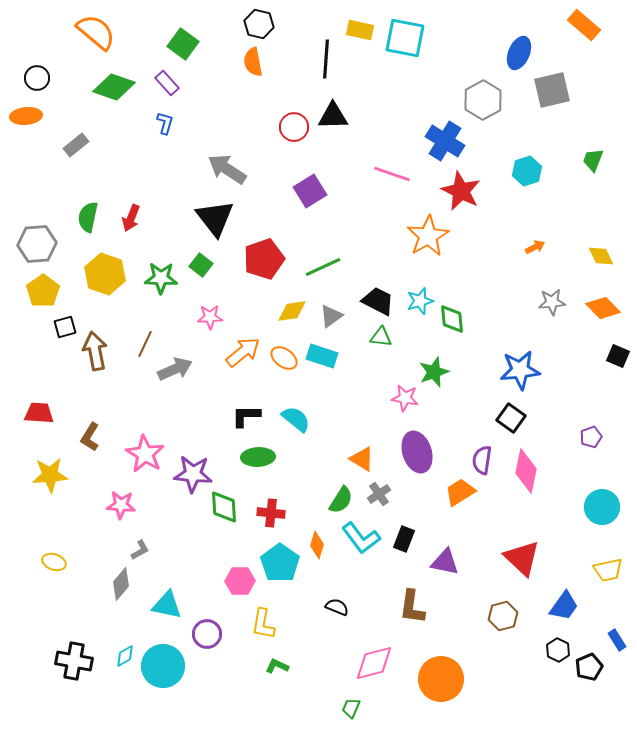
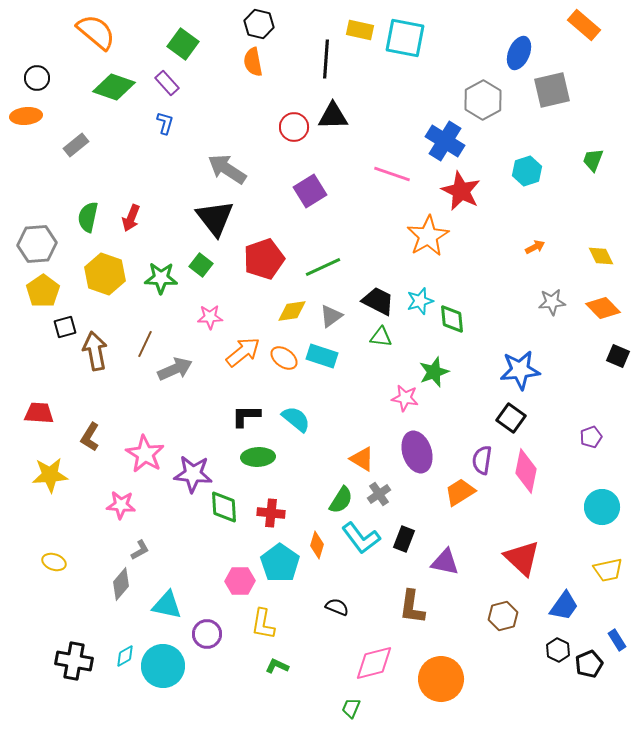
black pentagon at (589, 667): moved 3 px up
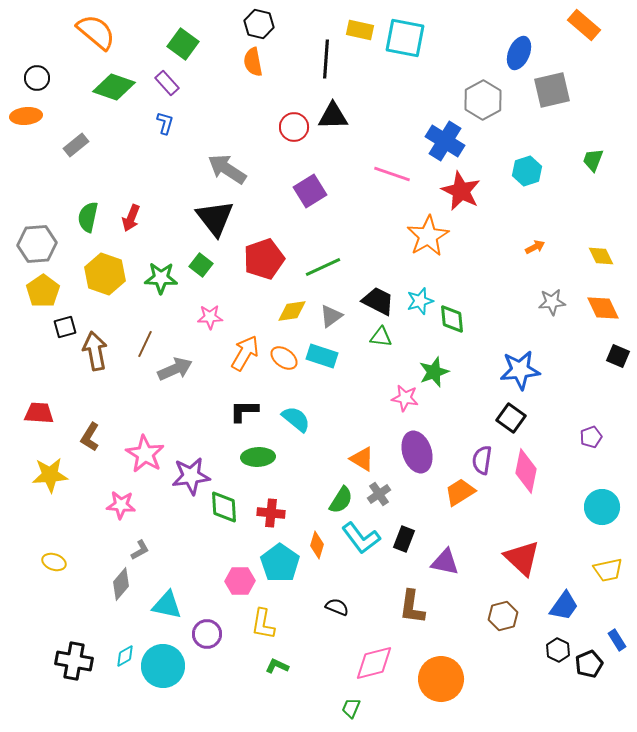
orange diamond at (603, 308): rotated 20 degrees clockwise
orange arrow at (243, 352): moved 2 px right, 1 px down; rotated 21 degrees counterclockwise
black L-shape at (246, 416): moved 2 px left, 5 px up
purple star at (193, 474): moved 2 px left, 2 px down; rotated 12 degrees counterclockwise
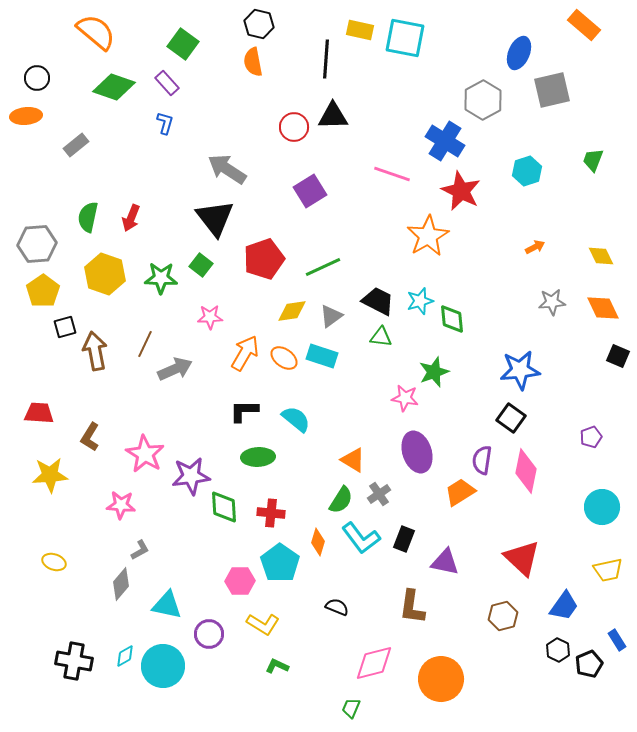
orange triangle at (362, 459): moved 9 px left, 1 px down
orange diamond at (317, 545): moved 1 px right, 3 px up
yellow L-shape at (263, 624): rotated 68 degrees counterclockwise
purple circle at (207, 634): moved 2 px right
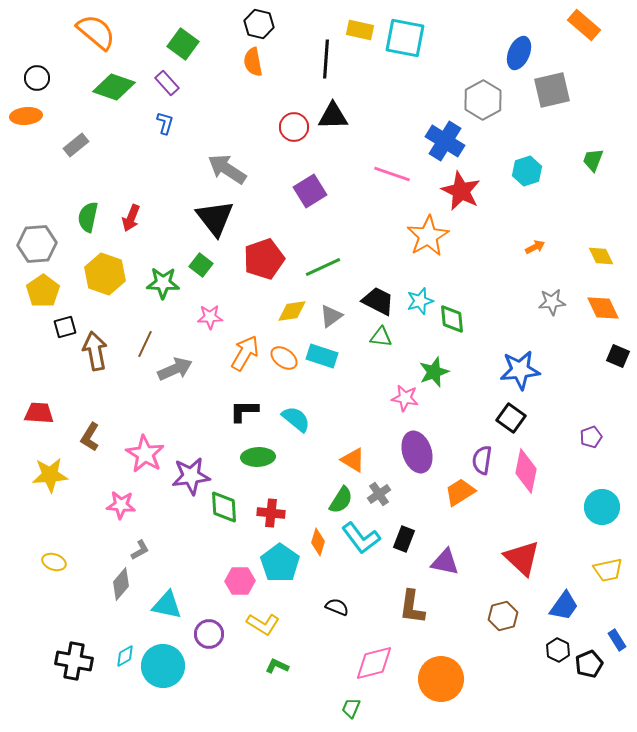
green star at (161, 278): moved 2 px right, 5 px down
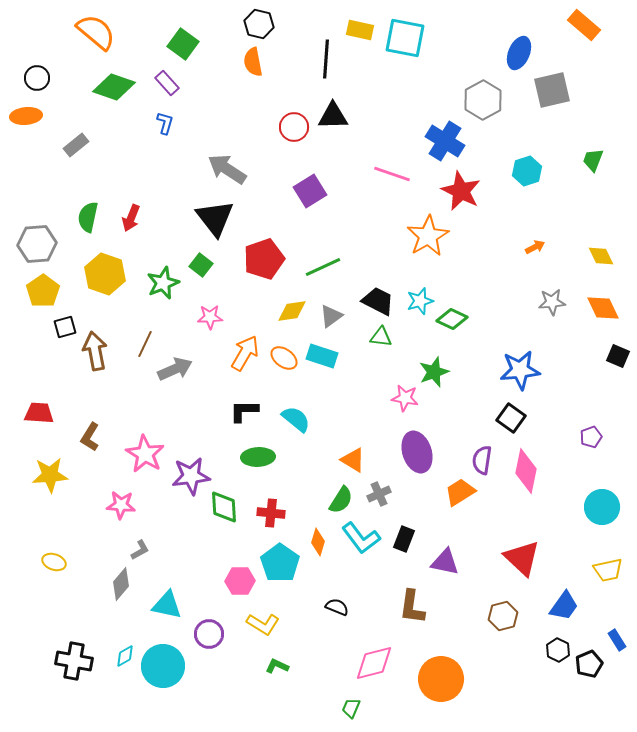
green star at (163, 283): rotated 24 degrees counterclockwise
green diamond at (452, 319): rotated 60 degrees counterclockwise
gray cross at (379, 494): rotated 10 degrees clockwise
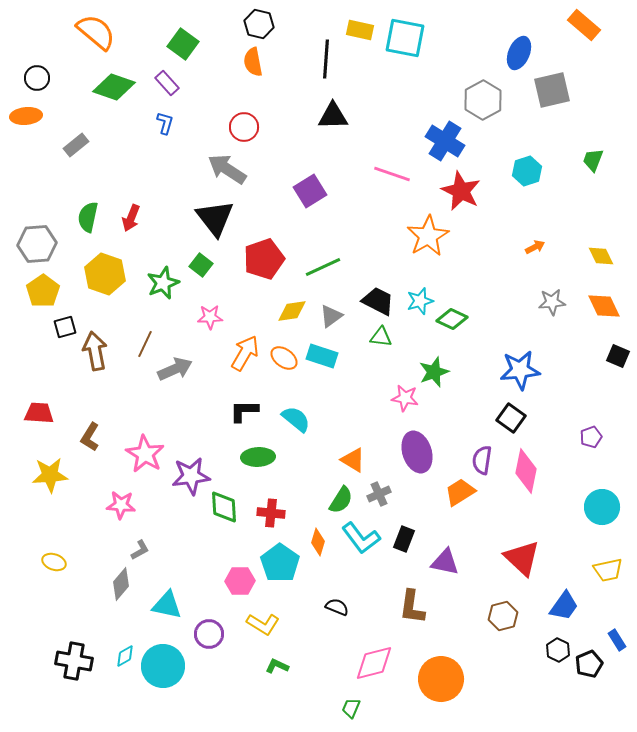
red circle at (294, 127): moved 50 px left
orange diamond at (603, 308): moved 1 px right, 2 px up
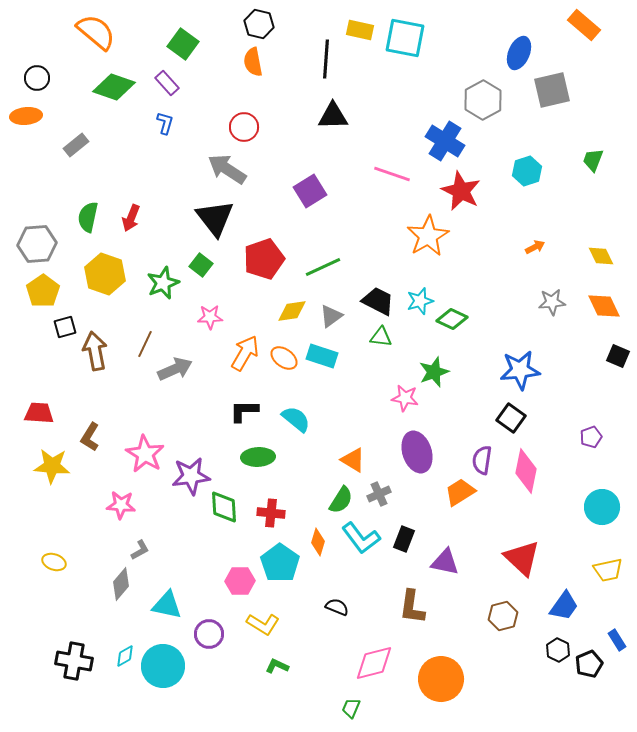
yellow star at (50, 475): moved 2 px right, 9 px up; rotated 9 degrees clockwise
